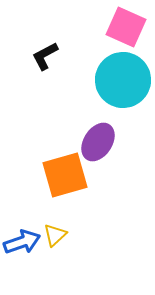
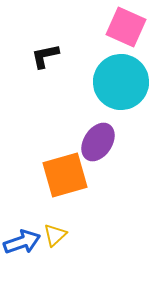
black L-shape: rotated 16 degrees clockwise
cyan circle: moved 2 px left, 2 px down
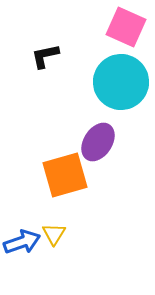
yellow triangle: moved 1 px left, 1 px up; rotated 15 degrees counterclockwise
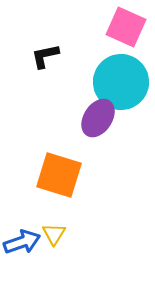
purple ellipse: moved 24 px up
orange square: moved 6 px left; rotated 33 degrees clockwise
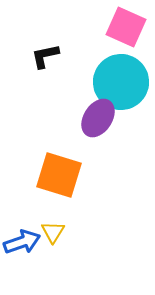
yellow triangle: moved 1 px left, 2 px up
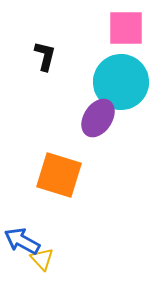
pink square: moved 1 px down; rotated 24 degrees counterclockwise
black L-shape: rotated 116 degrees clockwise
yellow triangle: moved 11 px left, 27 px down; rotated 15 degrees counterclockwise
blue arrow: moved 1 px up; rotated 132 degrees counterclockwise
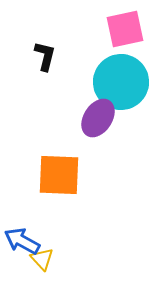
pink square: moved 1 px left, 1 px down; rotated 12 degrees counterclockwise
orange square: rotated 15 degrees counterclockwise
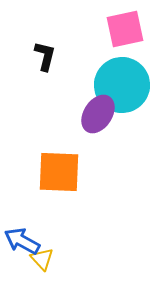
cyan circle: moved 1 px right, 3 px down
purple ellipse: moved 4 px up
orange square: moved 3 px up
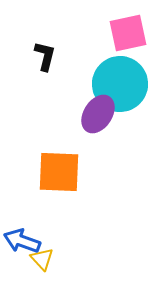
pink square: moved 3 px right, 4 px down
cyan circle: moved 2 px left, 1 px up
blue arrow: rotated 9 degrees counterclockwise
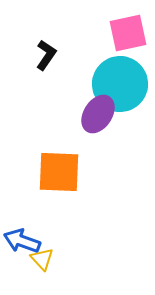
black L-shape: moved 1 px right, 1 px up; rotated 20 degrees clockwise
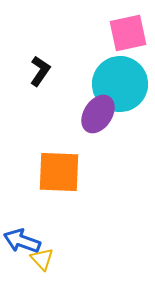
black L-shape: moved 6 px left, 16 px down
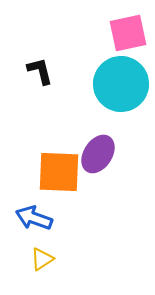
black L-shape: rotated 48 degrees counterclockwise
cyan circle: moved 1 px right
purple ellipse: moved 40 px down
blue arrow: moved 12 px right, 23 px up
yellow triangle: rotated 40 degrees clockwise
